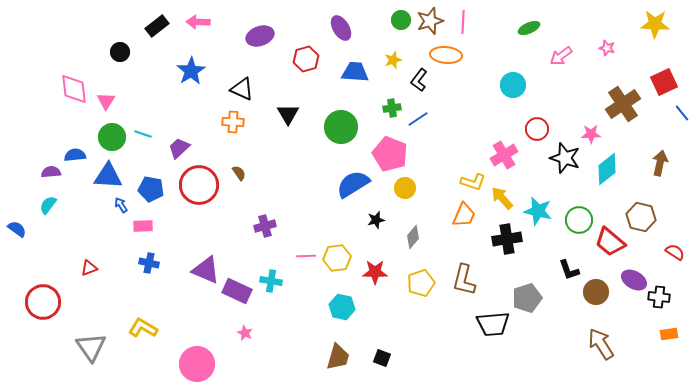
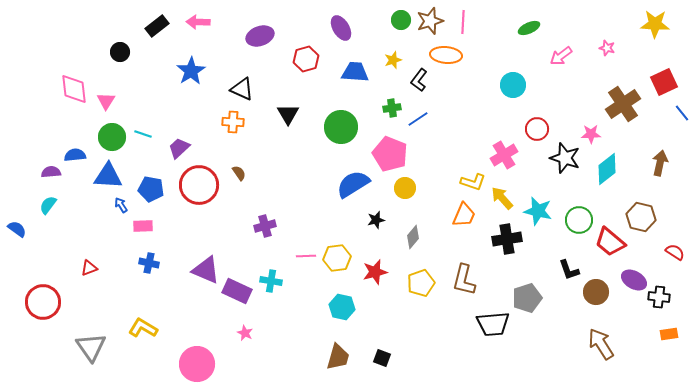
red star at (375, 272): rotated 15 degrees counterclockwise
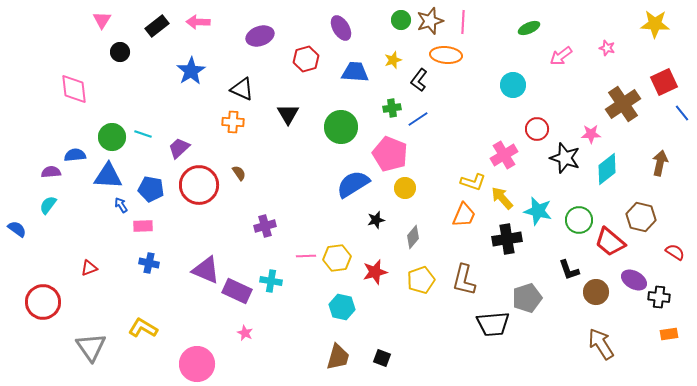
pink triangle at (106, 101): moved 4 px left, 81 px up
yellow pentagon at (421, 283): moved 3 px up
